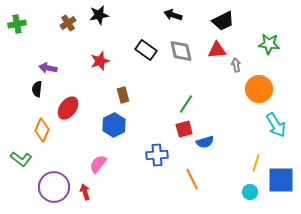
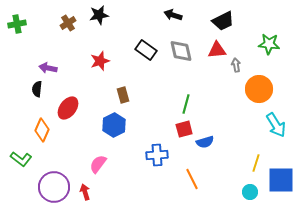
green line: rotated 18 degrees counterclockwise
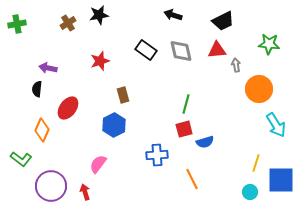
purple circle: moved 3 px left, 1 px up
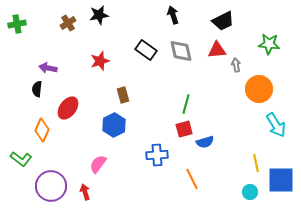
black arrow: rotated 54 degrees clockwise
yellow line: rotated 30 degrees counterclockwise
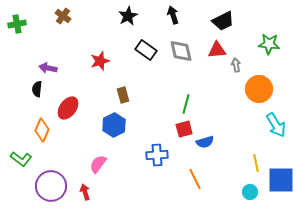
black star: moved 29 px right, 1 px down; rotated 18 degrees counterclockwise
brown cross: moved 5 px left, 7 px up; rotated 21 degrees counterclockwise
orange line: moved 3 px right
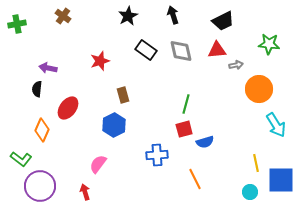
gray arrow: rotated 88 degrees clockwise
purple circle: moved 11 px left
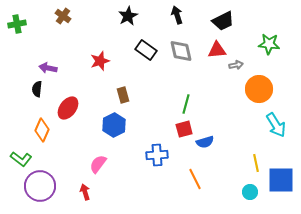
black arrow: moved 4 px right
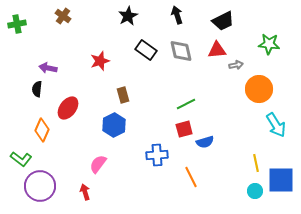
green line: rotated 48 degrees clockwise
orange line: moved 4 px left, 2 px up
cyan circle: moved 5 px right, 1 px up
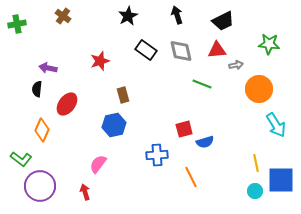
green line: moved 16 px right, 20 px up; rotated 48 degrees clockwise
red ellipse: moved 1 px left, 4 px up
blue hexagon: rotated 15 degrees clockwise
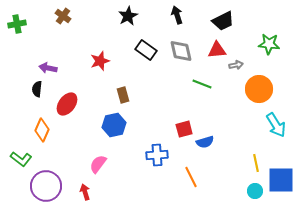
purple circle: moved 6 px right
